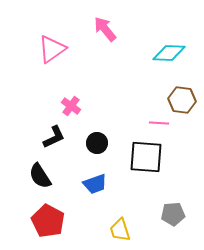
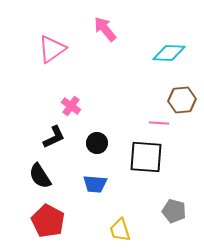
brown hexagon: rotated 12 degrees counterclockwise
blue trapezoid: rotated 25 degrees clockwise
gray pentagon: moved 1 px right, 3 px up; rotated 20 degrees clockwise
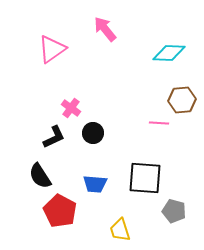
pink cross: moved 2 px down
black circle: moved 4 px left, 10 px up
black square: moved 1 px left, 21 px down
red pentagon: moved 12 px right, 10 px up
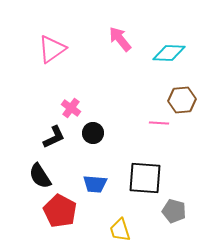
pink arrow: moved 15 px right, 10 px down
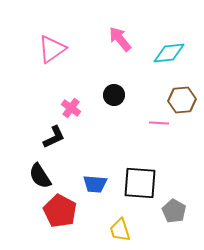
cyan diamond: rotated 8 degrees counterclockwise
black circle: moved 21 px right, 38 px up
black square: moved 5 px left, 5 px down
gray pentagon: rotated 15 degrees clockwise
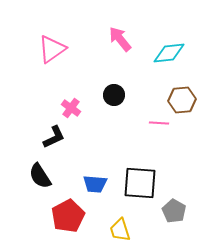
red pentagon: moved 8 px right, 5 px down; rotated 16 degrees clockwise
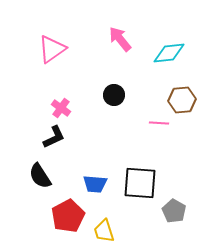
pink cross: moved 10 px left
yellow trapezoid: moved 16 px left, 1 px down
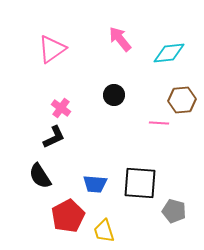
gray pentagon: rotated 15 degrees counterclockwise
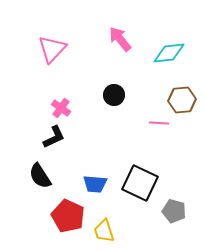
pink triangle: rotated 12 degrees counterclockwise
black square: rotated 21 degrees clockwise
red pentagon: rotated 20 degrees counterclockwise
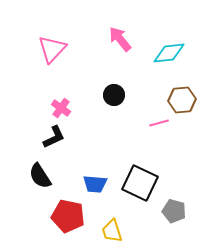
pink line: rotated 18 degrees counterclockwise
red pentagon: rotated 12 degrees counterclockwise
yellow trapezoid: moved 8 px right
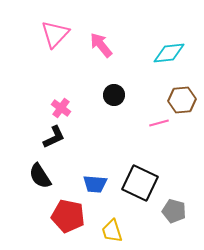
pink arrow: moved 19 px left, 6 px down
pink triangle: moved 3 px right, 15 px up
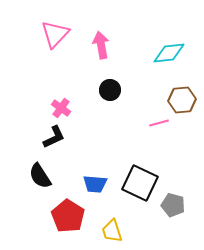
pink arrow: rotated 28 degrees clockwise
black circle: moved 4 px left, 5 px up
gray pentagon: moved 1 px left, 6 px up
red pentagon: rotated 20 degrees clockwise
